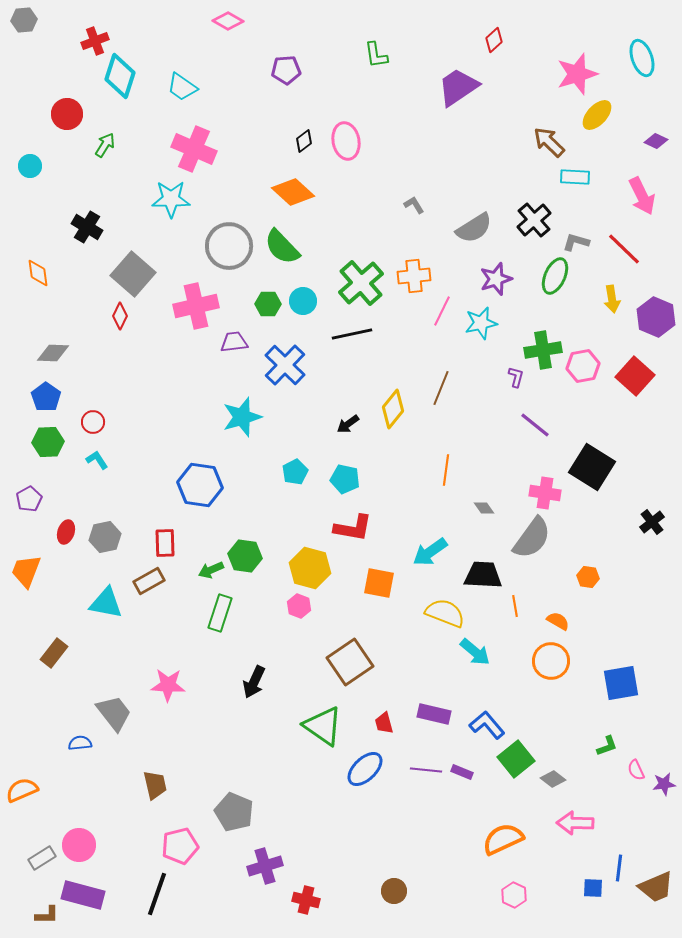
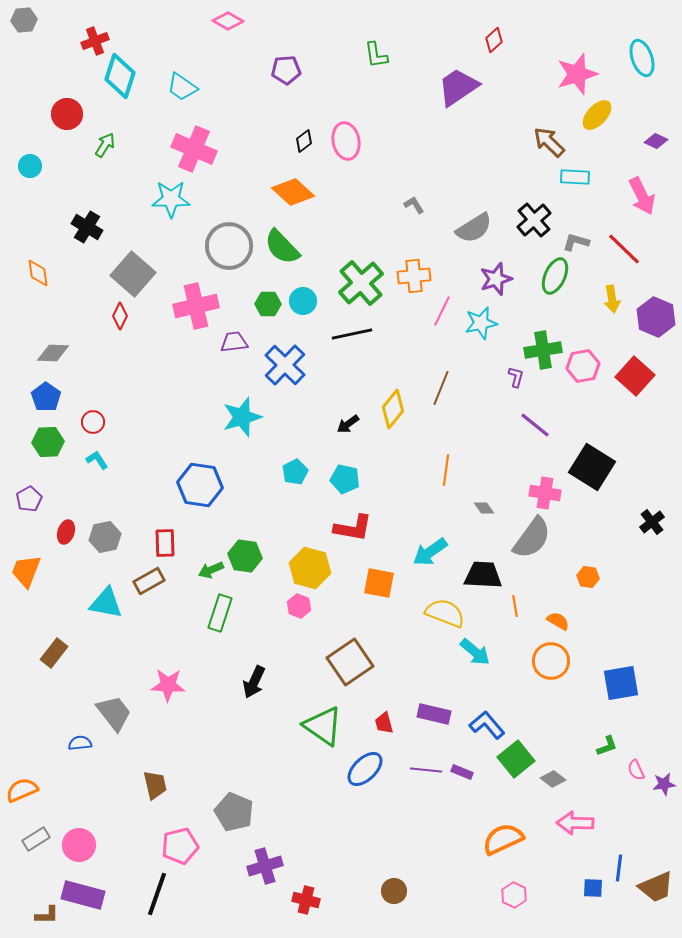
gray rectangle at (42, 858): moved 6 px left, 19 px up
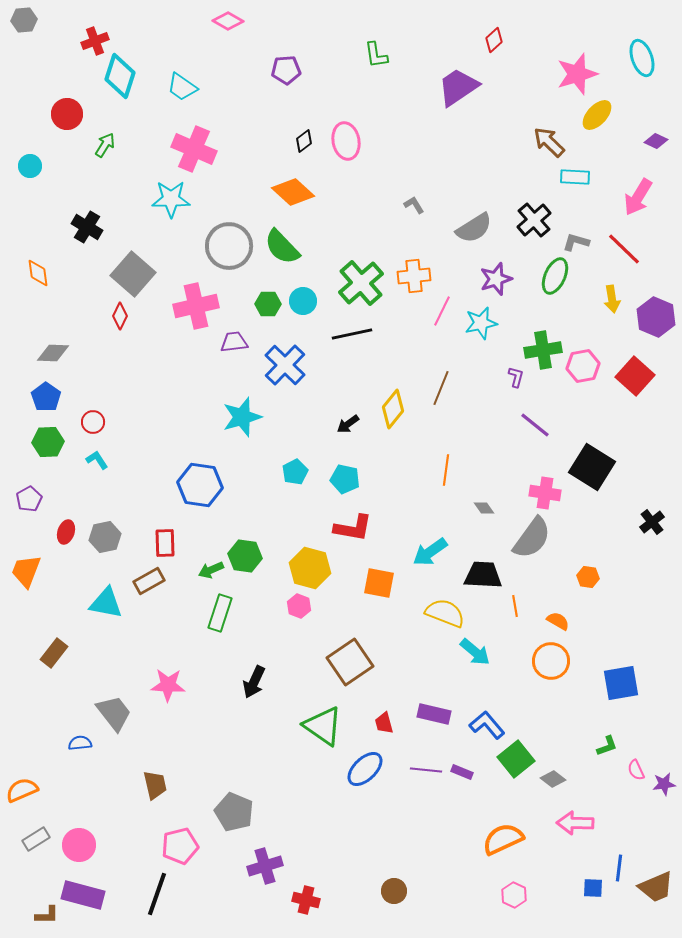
pink arrow at (642, 196): moved 4 px left, 1 px down; rotated 57 degrees clockwise
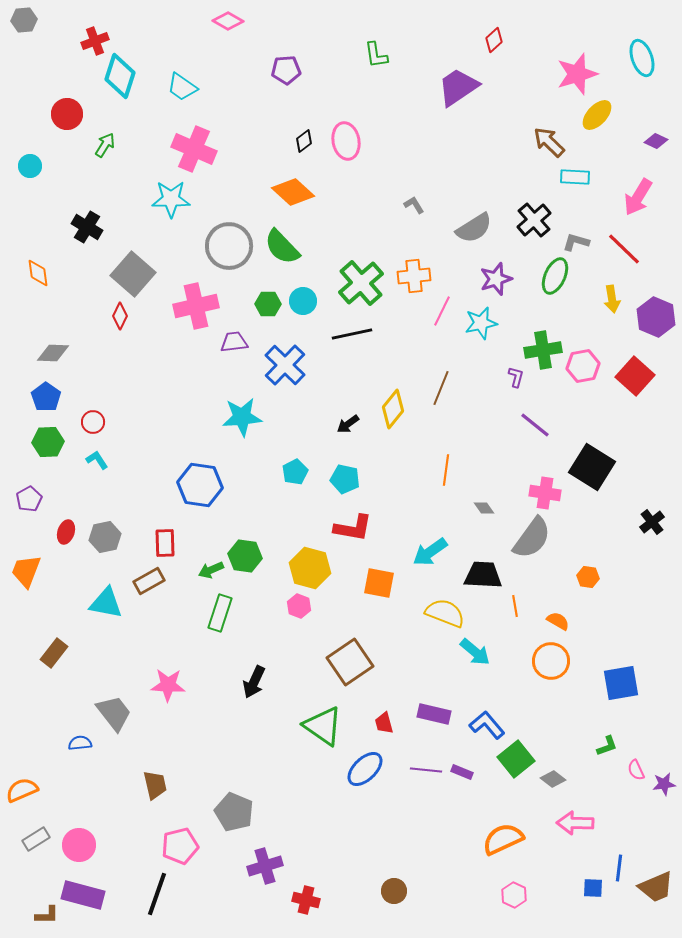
cyan star at (242, 417): rotated 12 degrees clockwise
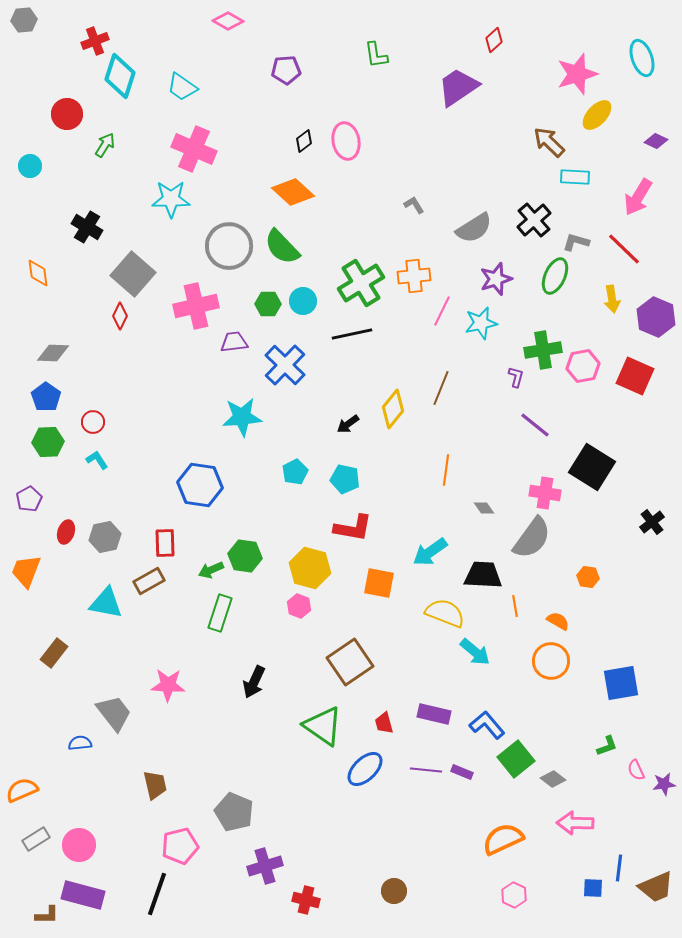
green cross at (361, 283): rotated 9 degrees clockwise
red square at (635, 376): rotated 18 degrees counterclockwise
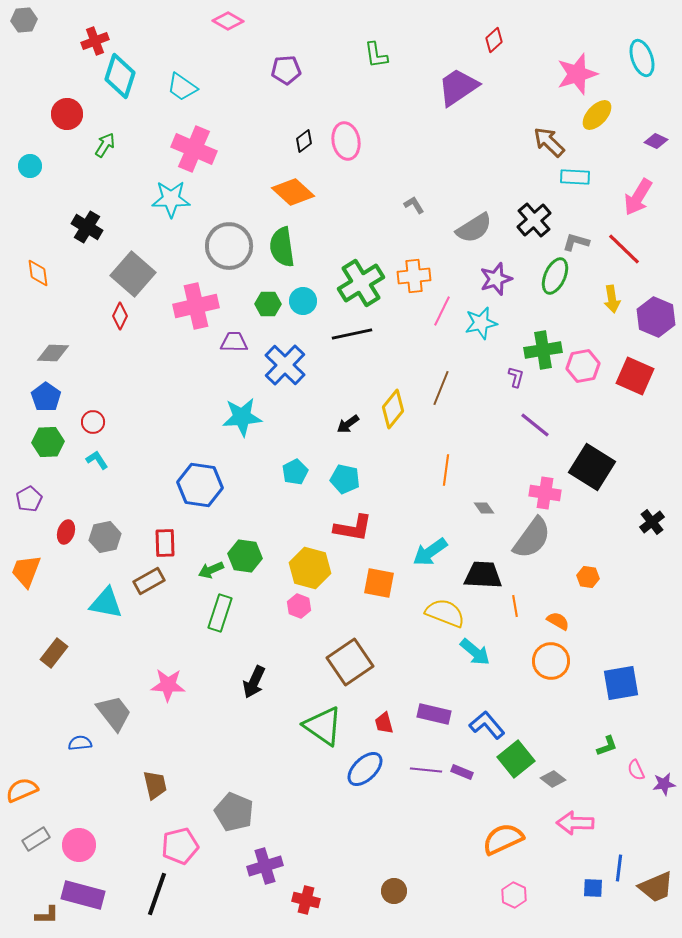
green semicircle at (282, 247): rotated 36 degrees clockwise
purple trapezoid at (234, 342): rotated 8 degrees clockwise
